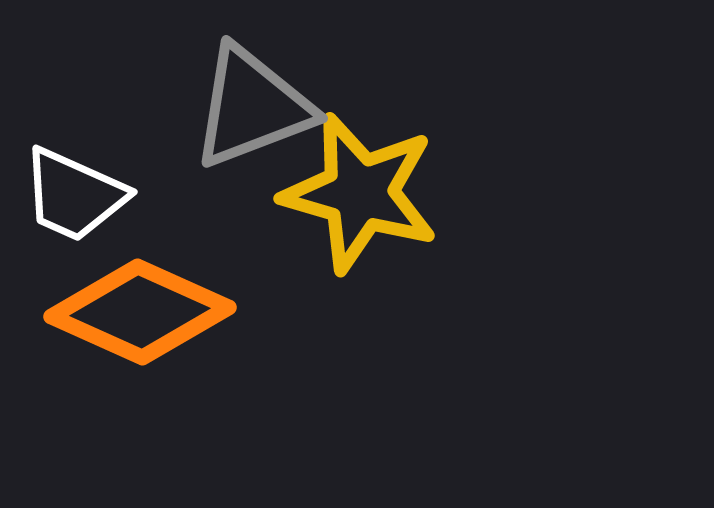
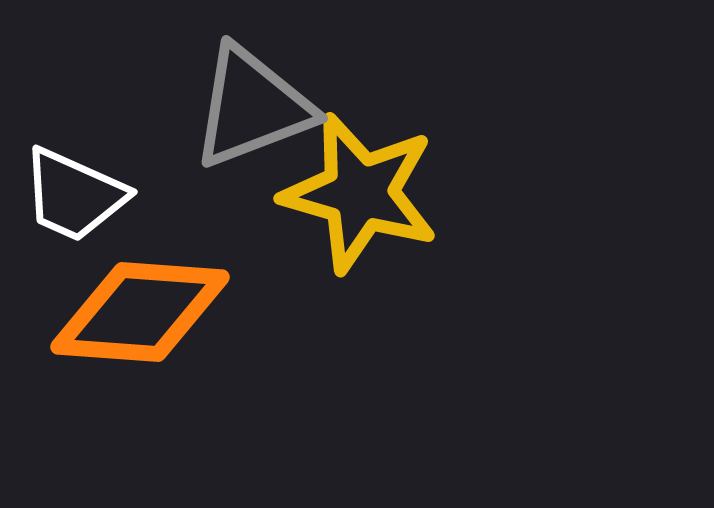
orange diamond: rotated 20 degrees counterclockwise
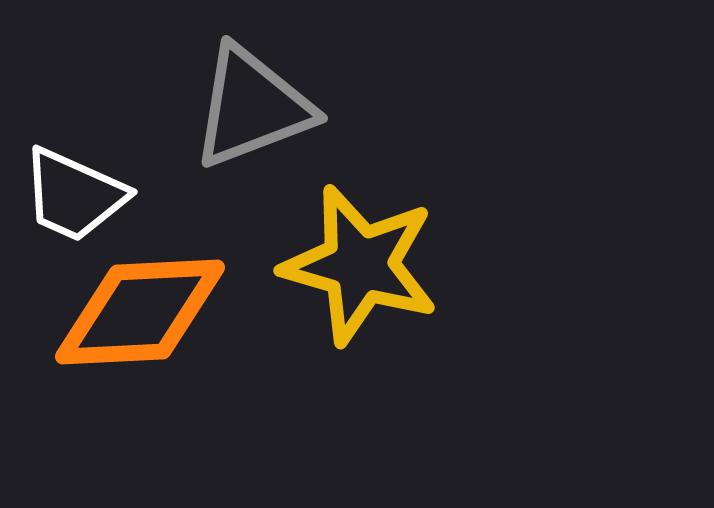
yellow star: moved 72 px down
orange diamond: rotated 7 degrees counterclockwise
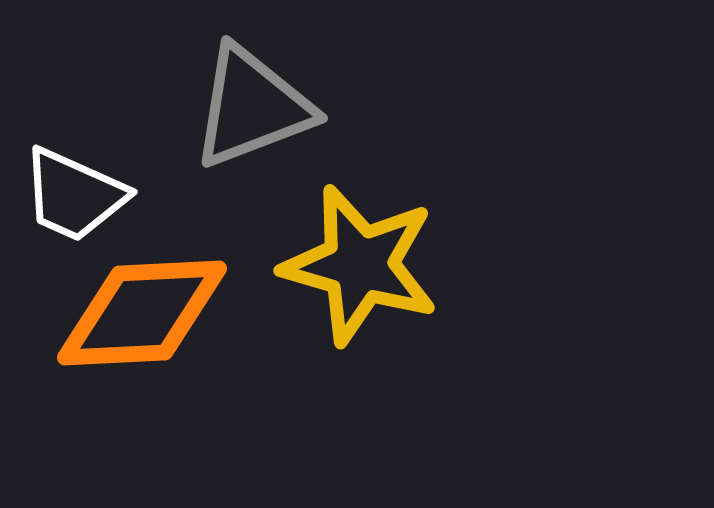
orange diamond: moved 2 px right, 1 px down
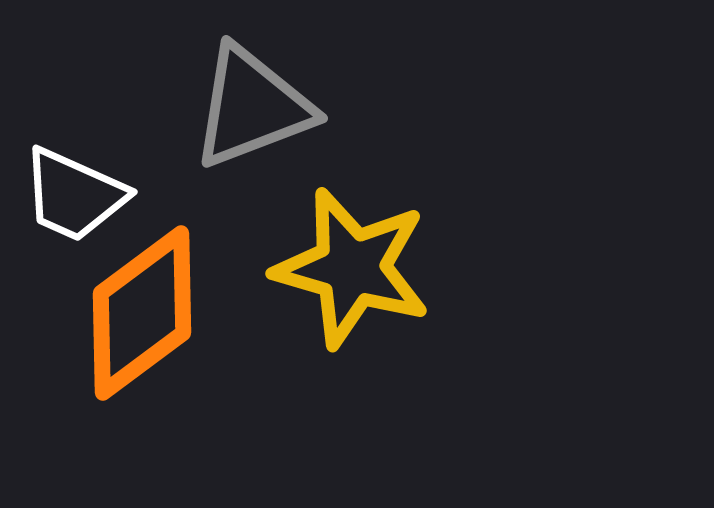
yellow star: moved 8 px left, 3 px down
orange diamond: rotated 34 degrees counterclockwise
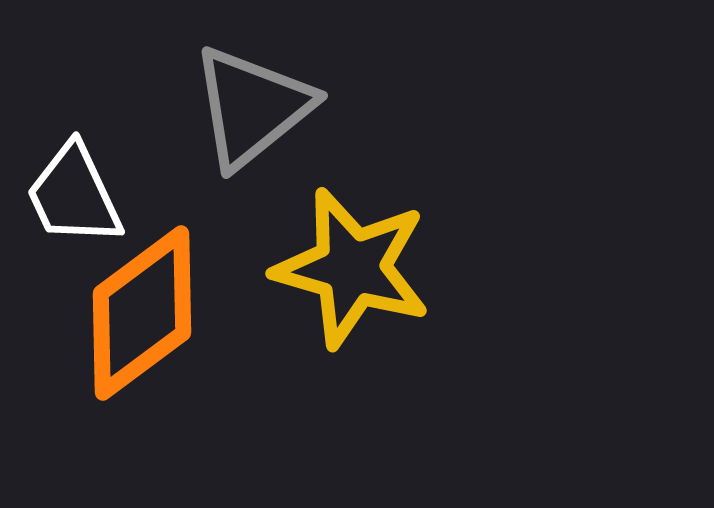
gray triangle: rotated 18 degrees counterclockwise
white trapezoid: rotated 41 degrees clockwise
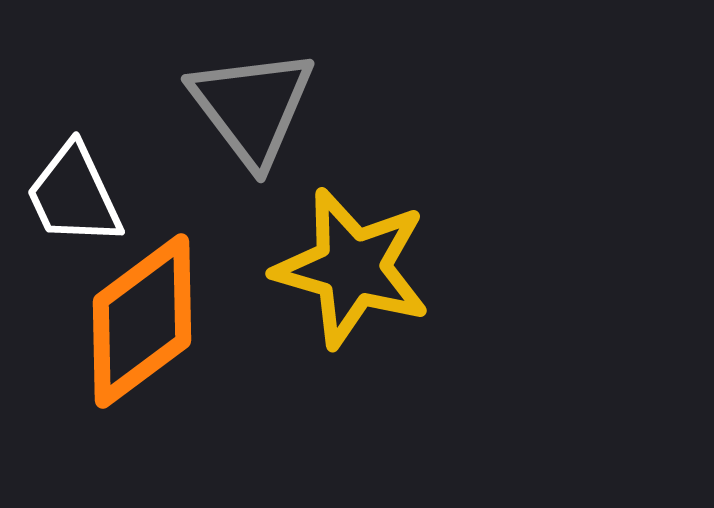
gray triangle: rotated 28 degrees counterclockwise
orange diamond: moved 8 px down
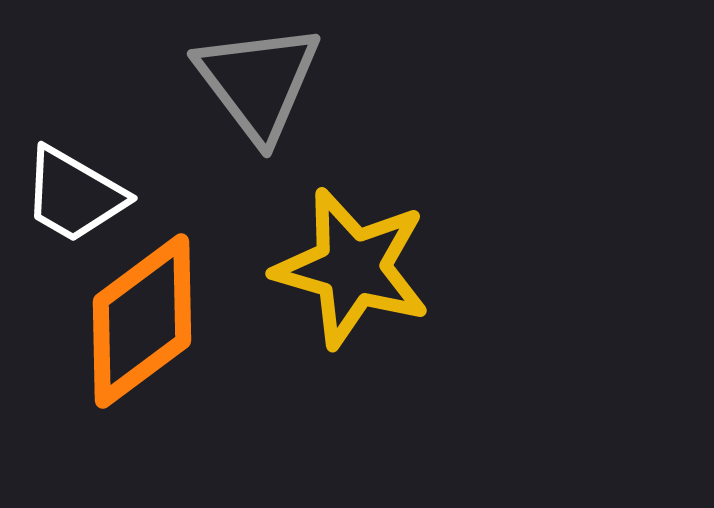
gray triangle: moved 6 px right, 25 px up
white trapezoid: rotated 35 degrees counterclockwise
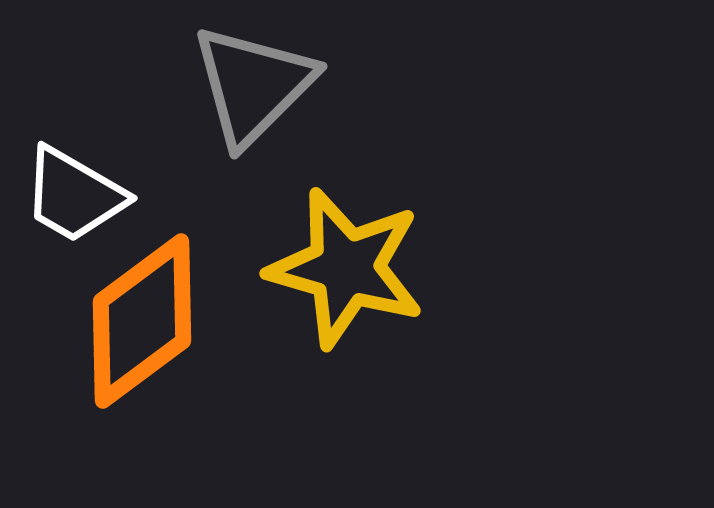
gray triangle: moved 5 px left, 3 px down; rotated 22 degrees clockwise
yellow star: moved 6 px left
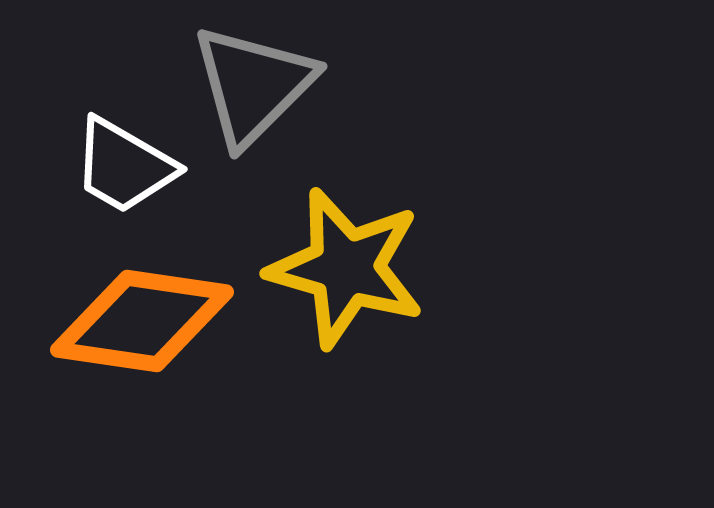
white trapezoid: moved 50 px right, 29 px up
orange diamond: rotated 45 degrees clockwise
